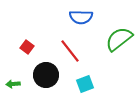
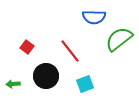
blue semicircle: moved 13 px right
black circle: moved 1 px down
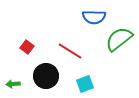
red line: rotated 20 degrees counterclockwise
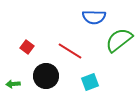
green semicircle: moved 1 px down
cyan square: moved 5 px right, 2 px up
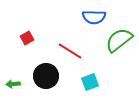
red square: moved 9 px up; rotated 24 degrees clockwise
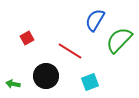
blue semicircle: moved 1 px right, 3 px down; rotated 120 degrees clockwise
green semicircle: rotated 8 degrees counterclockwise
green arrow: rotated 16 degrees clockwise
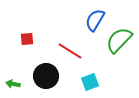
red square: moved 1 px down; rotated 24 degrees clockwise
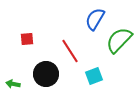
blue semicircle: moved 1 px up
red line: rotated 25 degrees clockwise
black circle: moved 2 px up
cyan square: moved 4 px right, 6 px up
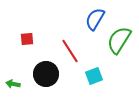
green semicircle: rotated 12 degrees counterclockwise
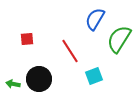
green semicircle: moved 1 px up
black circle: moved 7 px left, 5 px down
